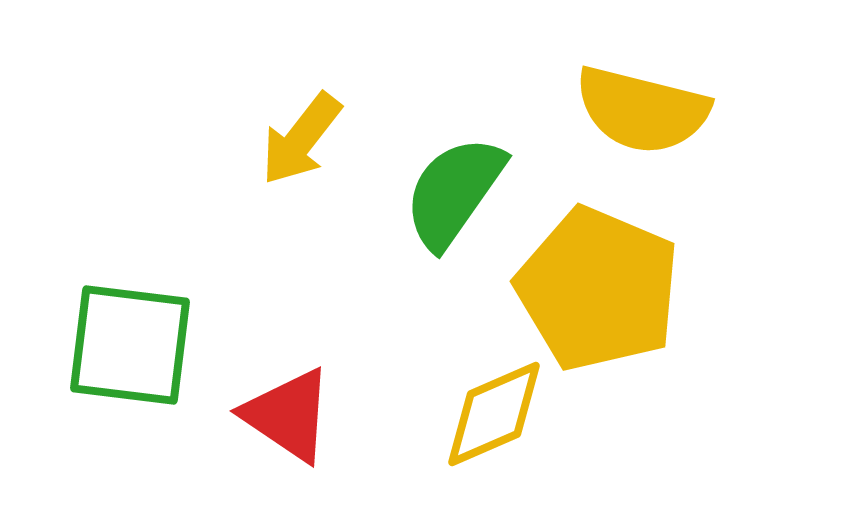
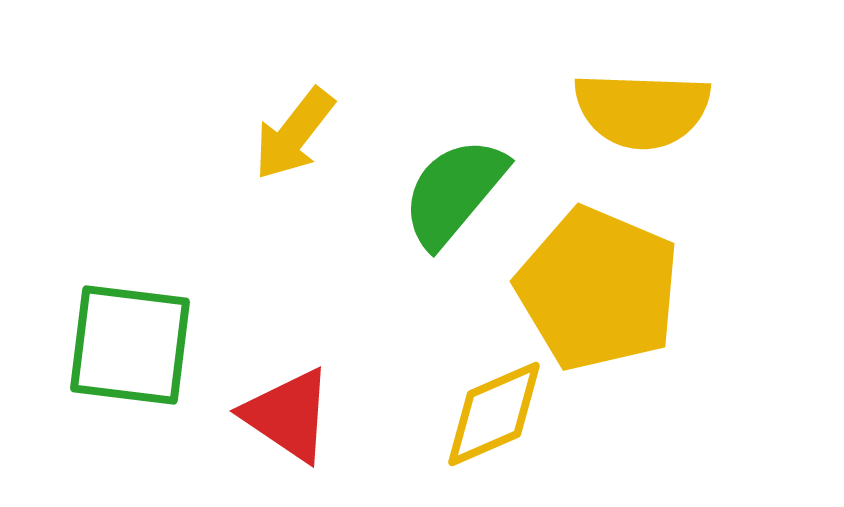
yellow semicircle: rotated 12 degrees counterclockwise
yellow arrow: moved 7 px left, 5 px up
green semicircle: rotated 5 degrees clockwise
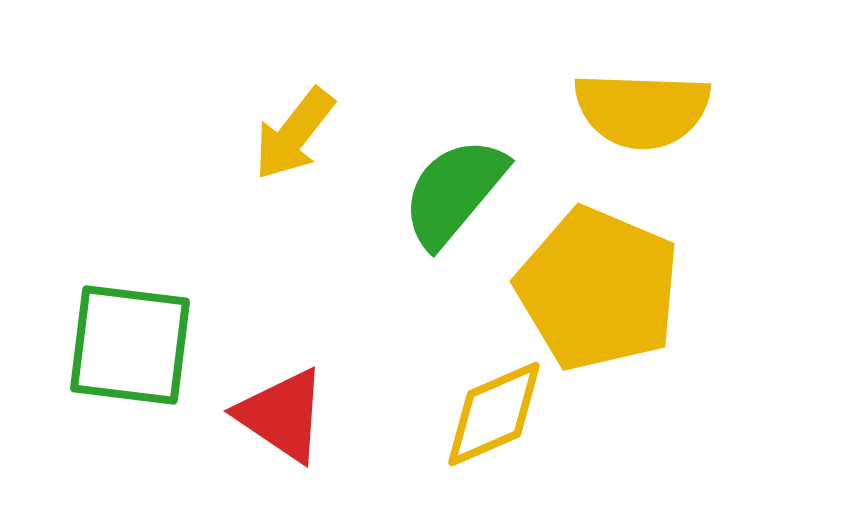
red triangle: moved 6 px left
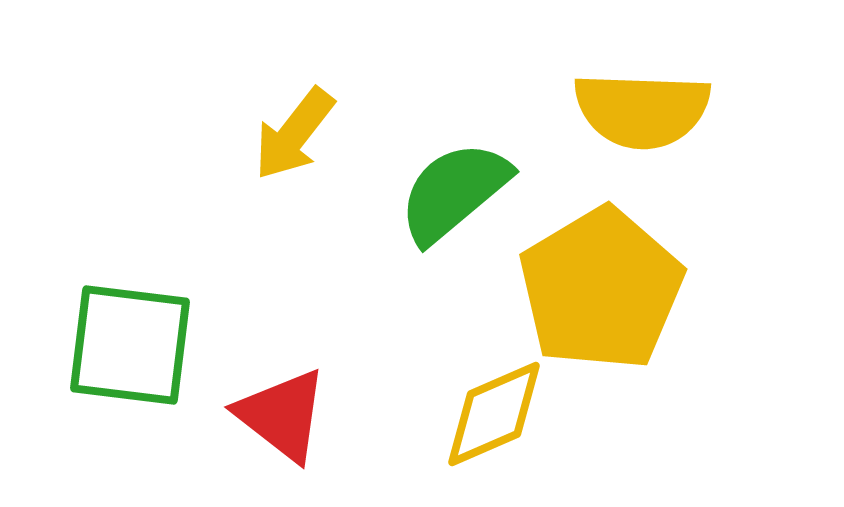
green semicircle: rotated 10 degrees clockwise
yellow pentagon: moved 3 px right; rotated 18 degrees clockwise
red triangle: rotated 4 degrees clockwise
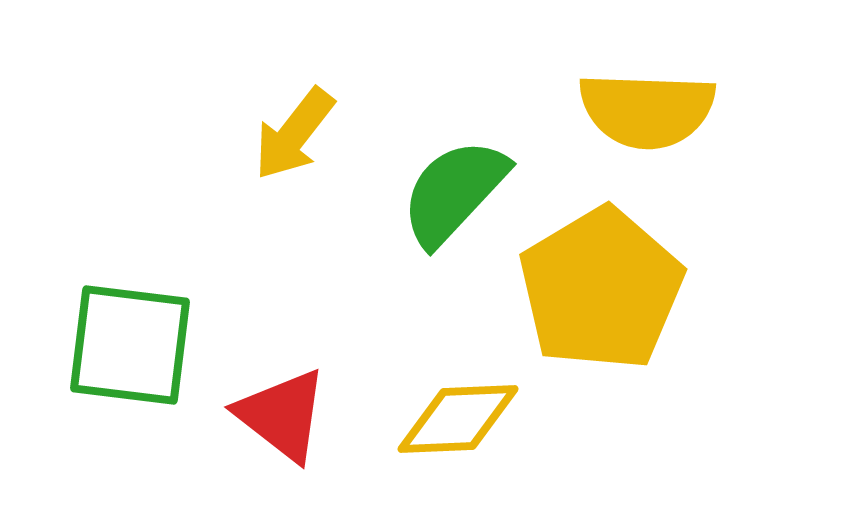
yellow semicircle: moved 5 px right
green semicircle: rotated 7 degrees counterclockwise
yellow diamond: moved 36 px left, 5 px down; rotated 21 degrees clockwise
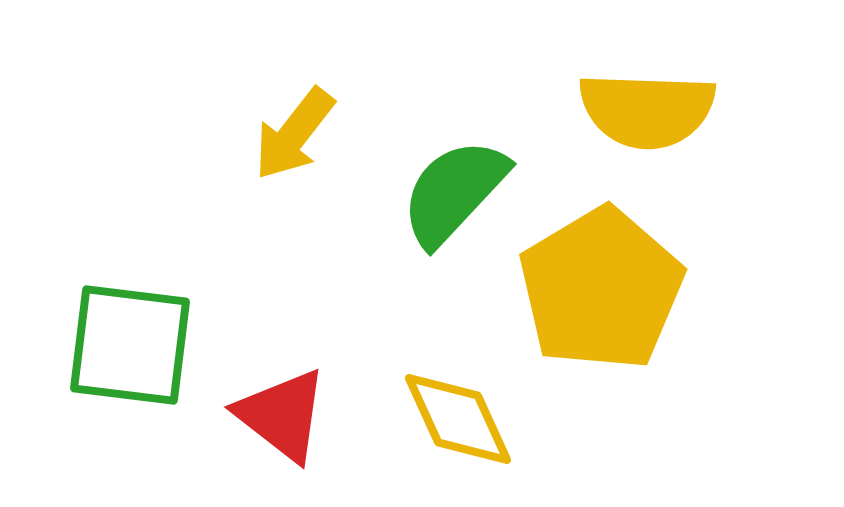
yellow diamond: rotated 68 degrees clockwise
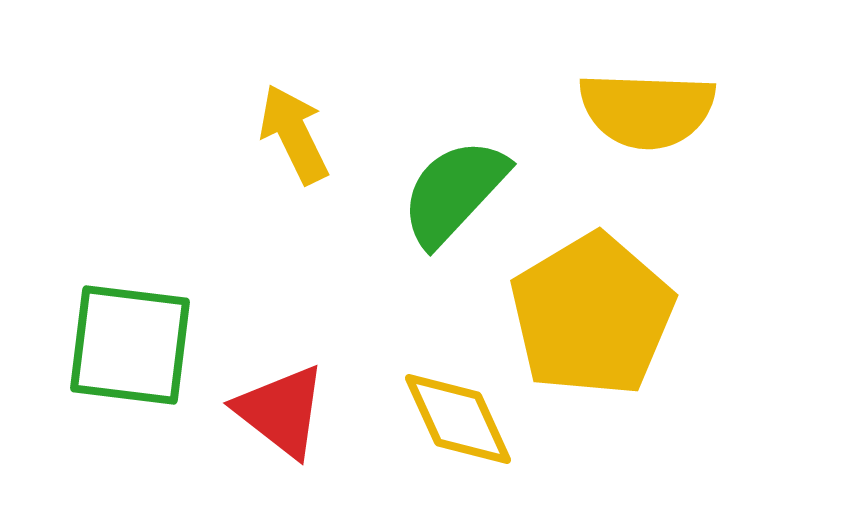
yellow arrow: rotated 116 degrees clockwise
yellow pentagon: moved 9 px left, 26 px down
red triangle: moved 1 px left, 4 px up
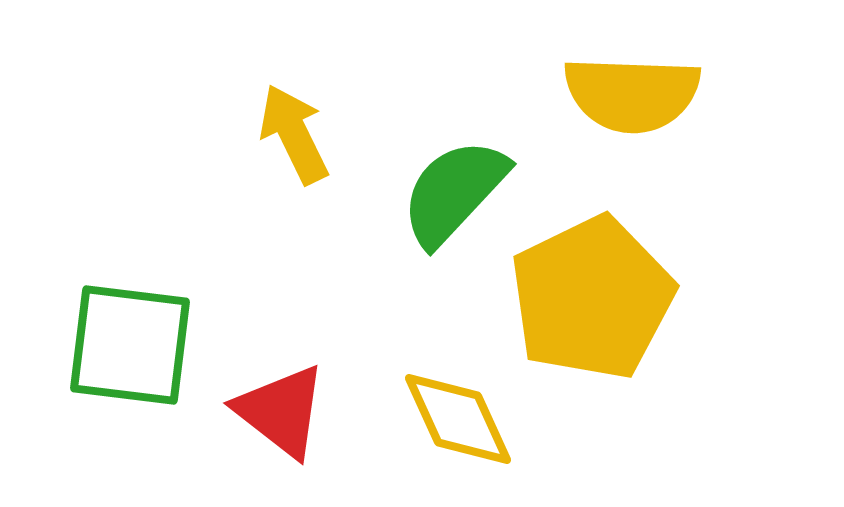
yellow semicircle: moved 15 px left, 16 px up
yellow pentagon: moved 17 px up; rotated 5 degrees clockwise
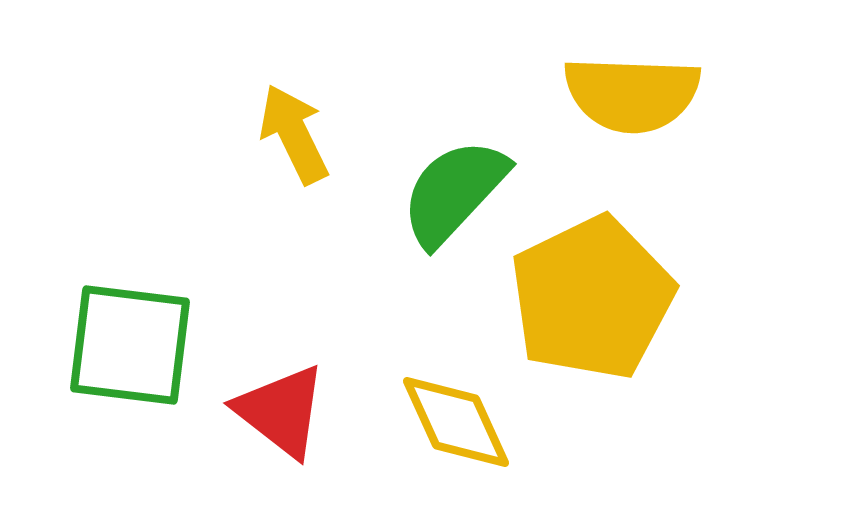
yellow diamond: moved 2 px left, 3 px down
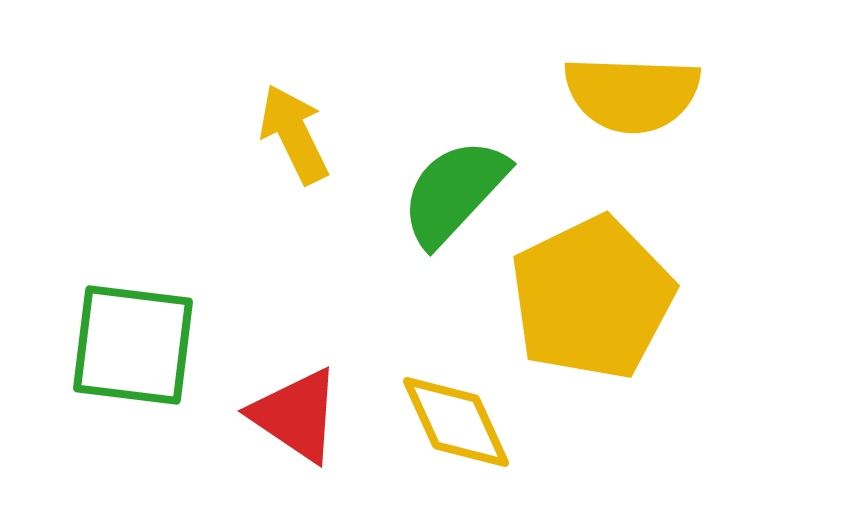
green square: moved 3 px right
red triangle: moved 15 px right, 4 px down; rotated 4 degrees counterclockwise
